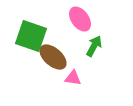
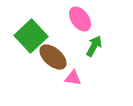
green square: rotated 28 degrees clockwise
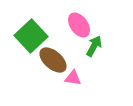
pink ellipse: moved 1 px left, 6 px down
brown ellipse: moved 3 px down
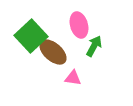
pink ellipse: rotated 20 degrees clockwise
brown ellipse: moved 8 px up
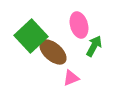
pink triangle: moved 2 px left; rotated 30 degrees counterclockwise
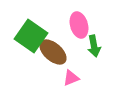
green square: rotated 12 degrees counterclockwise
green arrow: rotated 140 degrees clockwise
